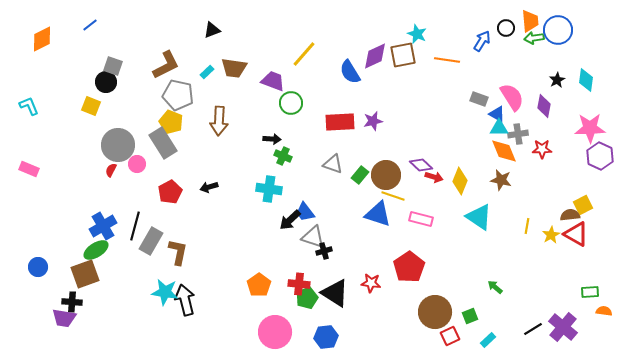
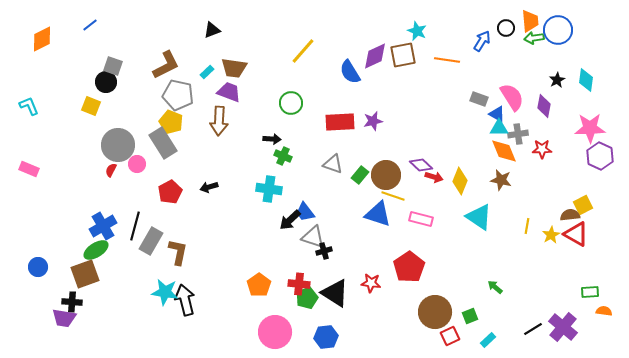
cyan star at (417, 34): moved 3 px up
yellow line at (304, 54): moved 1 px left, 3 px up
purple trapezoid at (273, 81): moved 44 px left, 11 px down
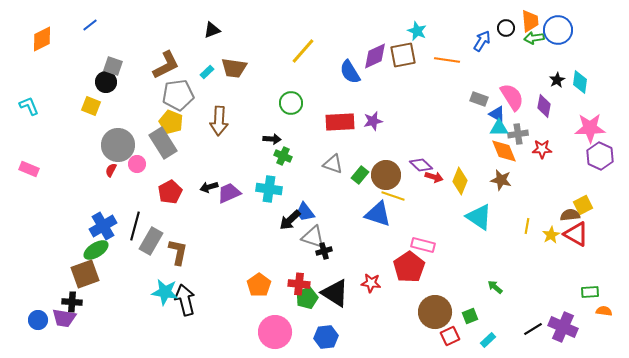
cyan diamond at (586, 80): moved 6 px left, 2 px down
purple trapezoid at (229, 92): moved 101 px down; rotated 45 degrees counterclockwise
gray pentagon at (178, 95): rotated 20 degrees counterclockwise
pink rectangle at (421, 219): moved 2 px right, 26 px down
blue circle at (38, 267): moved 53 px down
purple cross at (563, 327): rotated 16 degrees counterclockwise
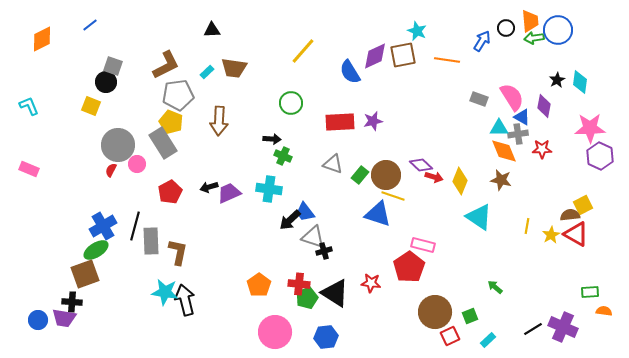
black triangle at (212, 30): rotated 18 degrees clockwise
blue triangle at (497, 114): moved 25 px right, 3 px down
gray rectangle at (151, 241): rotated 32 degrees counterclockwise
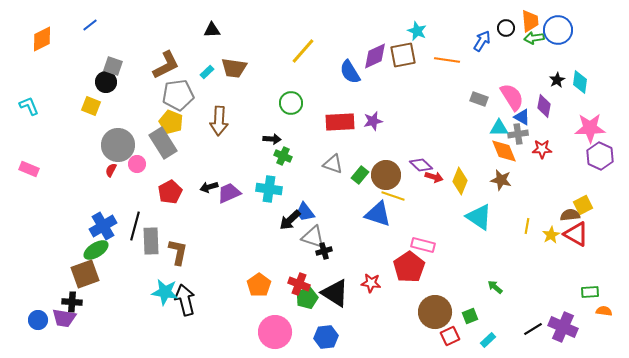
red cross at (299, 284): rotated 15 degrees clockwise
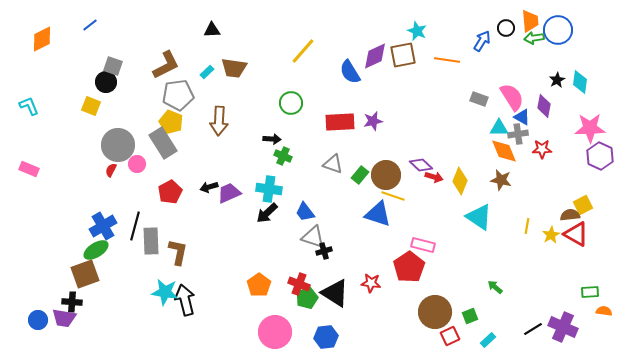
black arrow at (290, 220): moved 23 px left, 7 px up
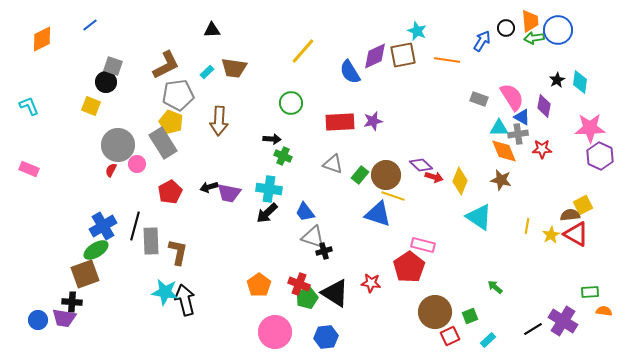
purple trapezoid at (229, 193): rotated 145 degrees counterclockwise
purple cross at (563, 327): moved 6 px up; rotated 8 degrees clockwise
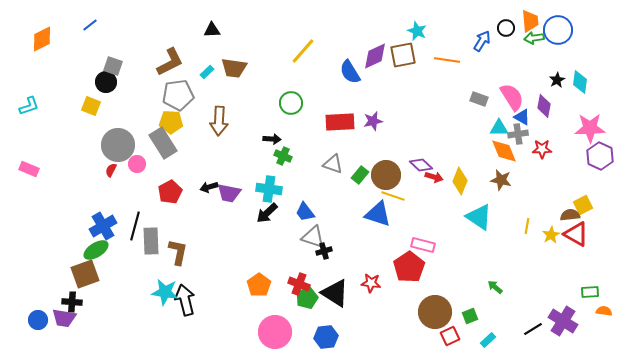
brown L-shape at (166, 65): moved 4 px right, 3 px up
cyan L-shape at (29, 106): rotated 95 degrees clockwise
yellow pentagon at (171, 122): rotated 20 degrees counterclockwise
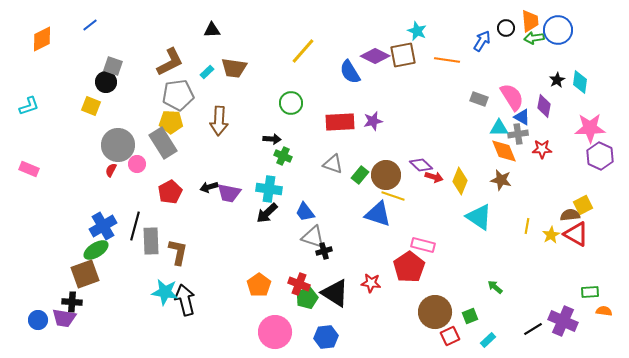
purple diamond at (375, 56): rotated 52 degrees clockwise
purple cross at (563, 321): rotated 8 degrees counterclockwise
